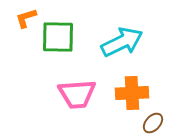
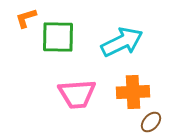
orange cross: moved 1 px right, 1 px up
brown ellipse: moved 2 px left, 1 px up
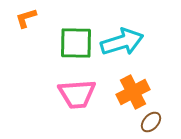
green square: moved 18 px right, 6 px down
cyan arrow: rotated 9 degrees clockwise
orange cross: rotated 24 degrees counterclockwise
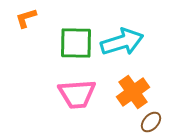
orange cross: rotated 8 degrees counterclockwise
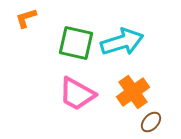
green square: rotated 12 degrees clockwise
pink trapezoid: rotated 33 degrees clockwise
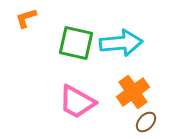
cyan arrow: moved 1 px left, 1 px down; rotated 12 degrees clockwise
pink trapezoid: moved 8 px down
brown ellipse: moved 5 px left
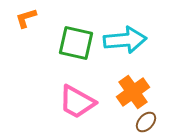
cyan arrow: moved 4 px right, 3 px up
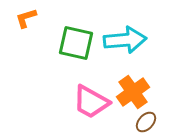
pink trapezoid: moved 14 px right
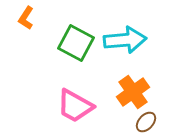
orange L-shape: rotated 40 degrees counterclockwise
green square: rotated 15 degrees clockwise
pink trapezoid: moved 16 px left, 4 px down
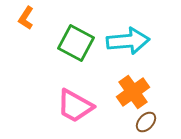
cyan arrow: moved 3 px right, 1 px down
